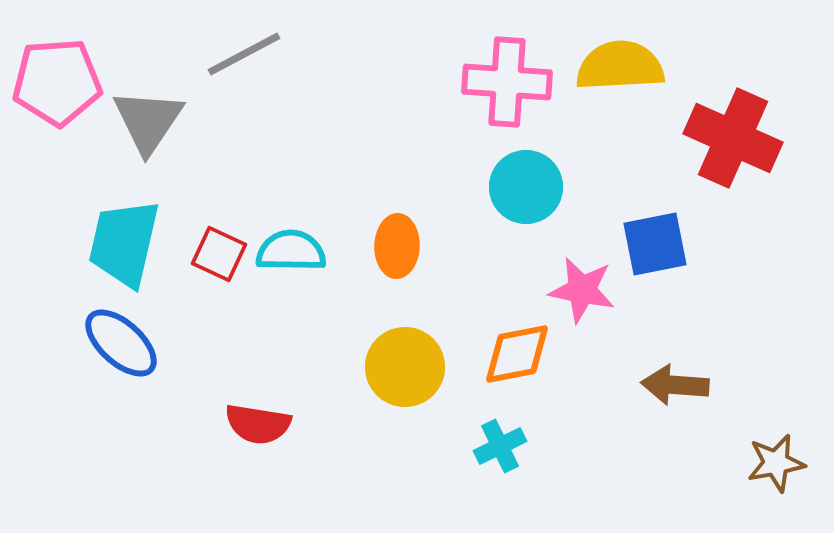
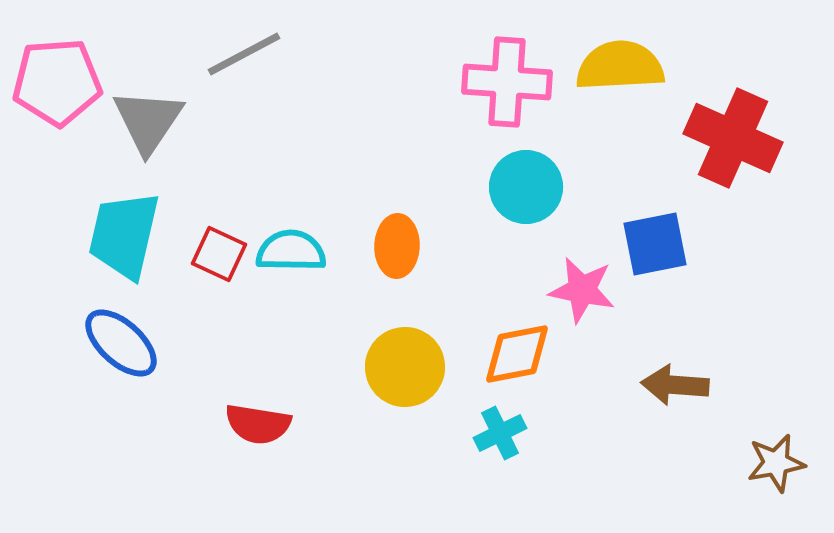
cyan trapezoid: moved 8 px up
cyan cross: moved 13 px up
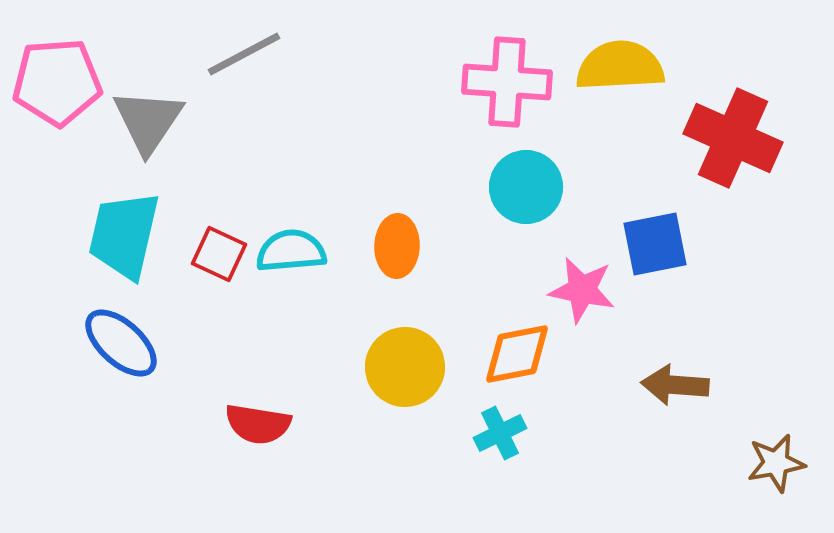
cyan semicircle: rotated 6 degrees counterclockwise
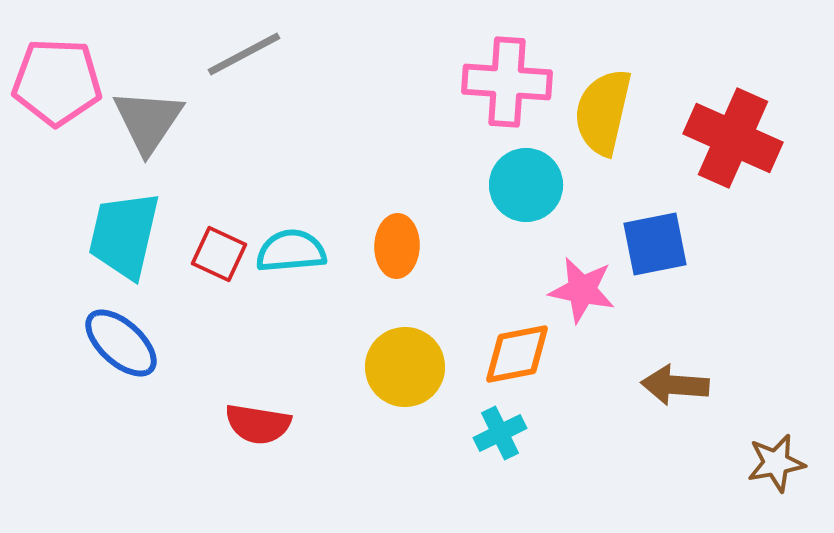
yellow semicircle: moved 17 px left, 46 px down; rotated 74 degrees counterclockwise
pink pentagon: rotated 6 degrees clockwise
cyan circle: moved 2 px up
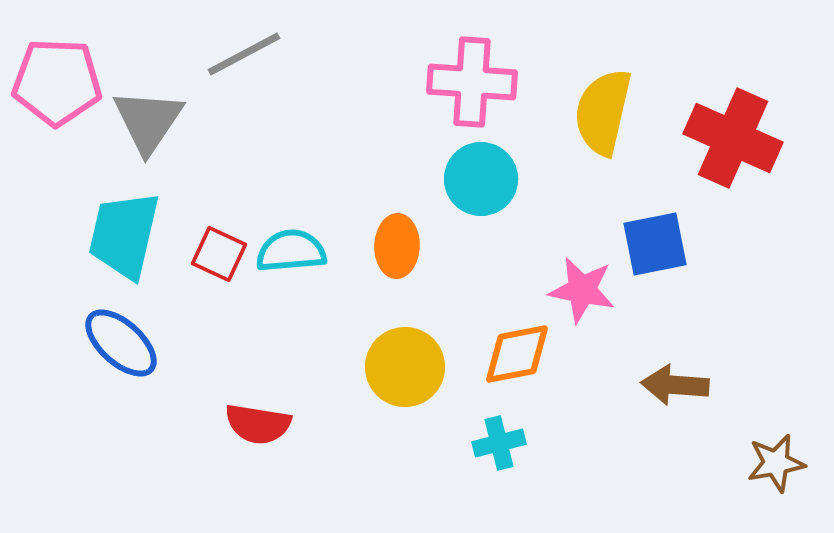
pink cross: moved 35 px left
cyan circle: moved 45 px left, 6 px up
cyan cross: moved 1 px left, 10 px down; rotated 12 degrees clockwise
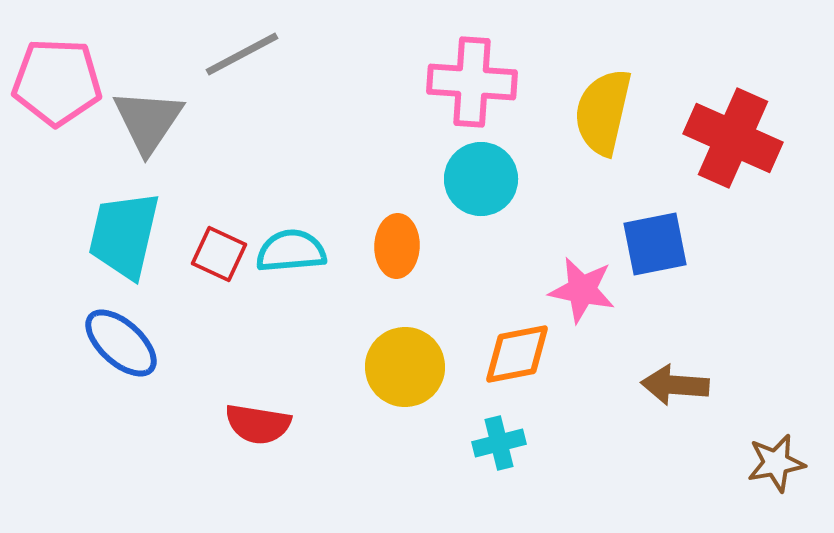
gray line: moved 2 px left
